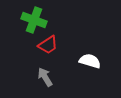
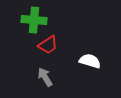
green cross: rotated 15 degrees counterclockwise
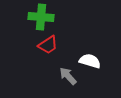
green cross: moved 7 px right, 3 px up
gray arrow: moved 23 px right, 1 px up; rotated 12 degrees counterclockwise
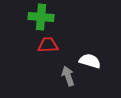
red trapezoid: rotated 150 degrees counterclockwise
gray arrow: rotated 24 degrees clockwise
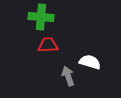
white semicircle: moved 1 px down
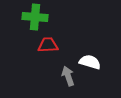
green cross: moved 6 px left
